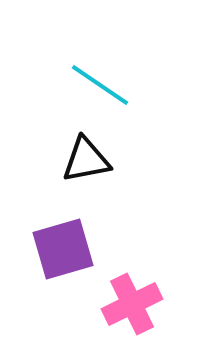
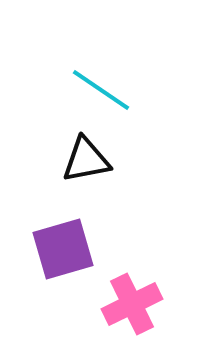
cyan line: moved 1 px right, 5 px down
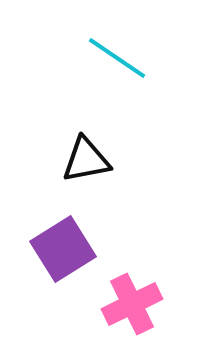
cyan line: moved 16 px right, 32 px up
purple square: rotated 16 degrees counterclockwise
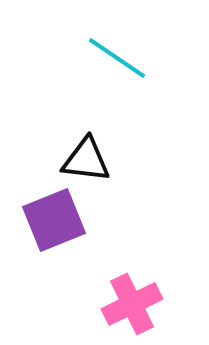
black triangle: rotated 18 degrees clockwise
purple square: moved 9 px left, 29 px up; rotated 10 degrees clockwise
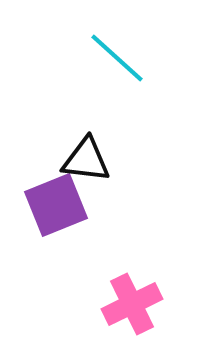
cyan line: rotated 8 degrees clockwise
purple square: moved 2 px right, 15 px up
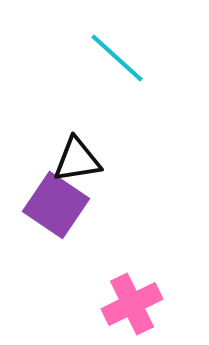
black triangle: moved 9 px left; rotated 16 degrees counterclockwise
purple square: rotated 34 degrees counterclockwise
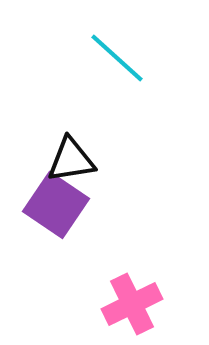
black triangle: moved 6 px left
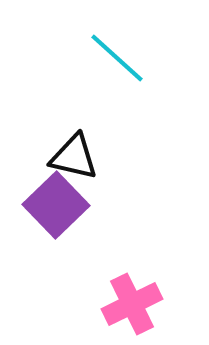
black triangle: moved 3 px right, 3 px up; rotated 22 degrees clockwise
purple square: rotated 12 degrees clockwise
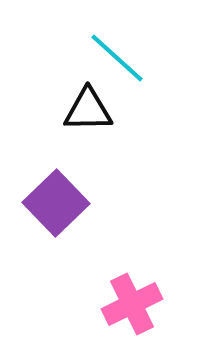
black triangle: moved 14 px right, 47 px up; rotated 14 degrees counterclockwise
purple square: moved 2 px up
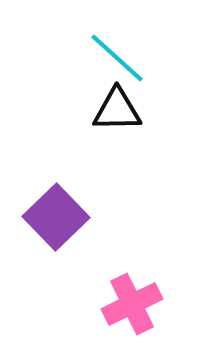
black triangle: moved 29 px right
purple square: moved 14 px down
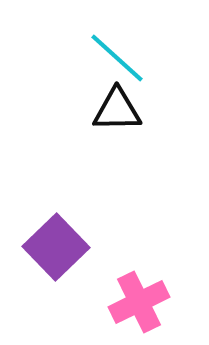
purple square: moved 30 px down
pink cross: moved 7 px right, 2 px up
